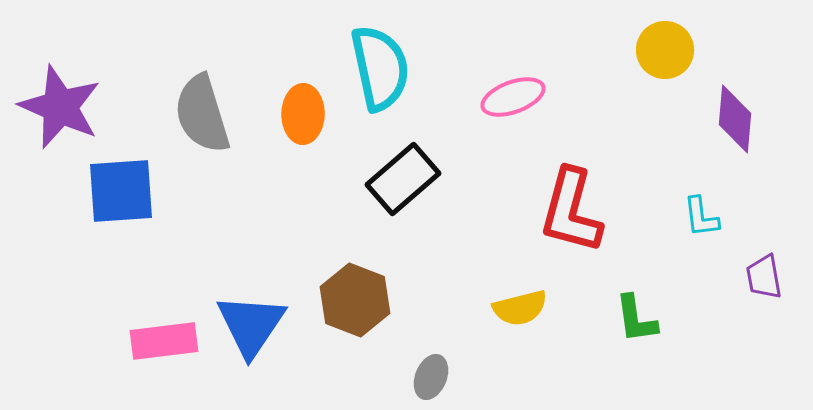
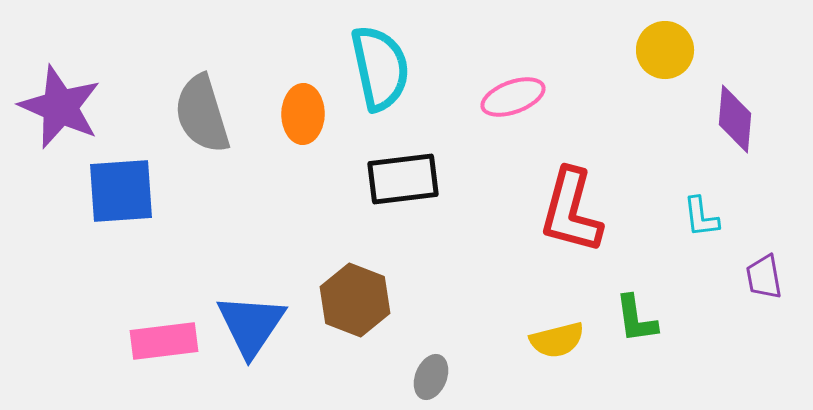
black rectangle: rotated 34 degrees clockwise
yellow semicircle: moved 37 px right, 32 px down
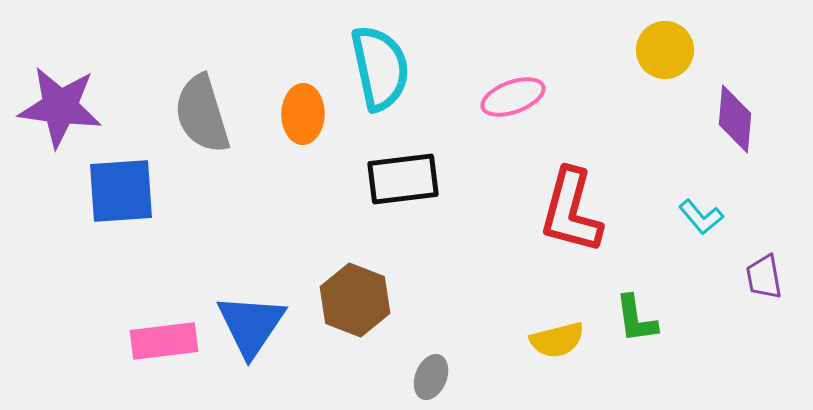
purple star: rotated 16 degrees counterclockwise
cyan L-shape: rotated 33 degrees counterclockwise
